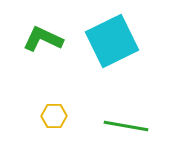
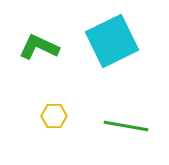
green L-shape: moved 4 px left, 8 px down
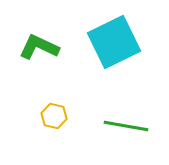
cyan square: moved 2 px right, 1 px down
yellow hexagon: rotated 15 degrees clockwise
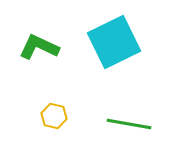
green line: moved 3 px right, 2 px up
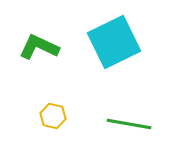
yellow hexagon: moved 1 px left
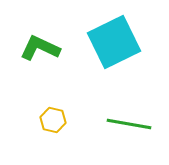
green L-shape: moved 1 px right, 1 px down
yellow hexagon: moved 4 px down
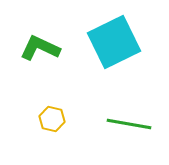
yellow hexagon: moved 1 px left, 1 px up
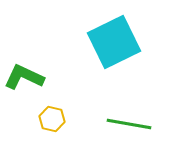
green L-shape: moved 16 px left, 29 px down
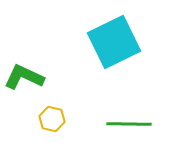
green line: rotated 9 degrees counterclockwise
